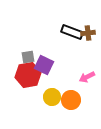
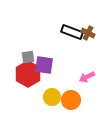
brown cross: rotated 32 degrees clockwise
purple square: rotated 18 degrees counterclockwise
red hexagon: moved 1 px up; rotated 20 degrees counterclockwise
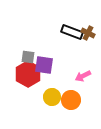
gray square: rotated 16 degrees clockwise
pink arrow: moved 4 px left, 1 px up
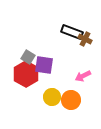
brown cross: moved 3 px left, 6 px down
gray square: rotated 24 degrees clockwise
red hexagon: moved 2 px left
